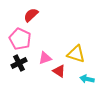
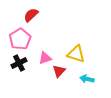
pink pentagon: rotated 15 degrees clockwise
red triangle: rotated 40 degrees clockwise
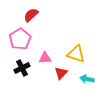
pink triangle: rotated 16 degrees clockwise
black cross: moved 3 px right, 5 px down
red triangle: moved 2 px right, 2 px down
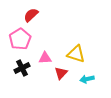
cyan arrow: rotated 24 degrees counterclockwise
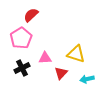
pink pentagon: moved 1 px right, 1 px up
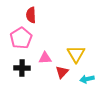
red semicircle: rotated 49 degrees counterclockwise
yellow triangle: rotated 42 degrees clockwise
black cross: rotated 28 degrees clockwise
red triangle: moved 1 px right, 1 px up
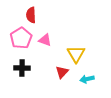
pink triangle: moved 18 px up; rotated 24 degrees clockwise
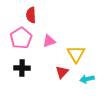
pink triangle: moved 4 px right, 1 px down; rotated 40 degrees counterclockwise
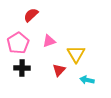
red semicircle: rotated 49 degrees clockwise
pink pentagon: moved 3 px left, 5 px down
red triangle: moved 3 px left, 2 px up
cyan arrow: moved 1 px down; rotated 24 degrees clockwise
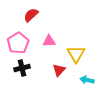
pink triangle: rotated 16 degrees clockwise
black cross: rotated 14 degrees counterclockwise
